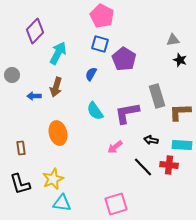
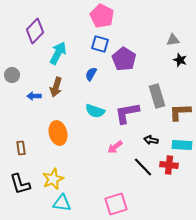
cyan semicircle: rotated 36 degrees counterclockwise
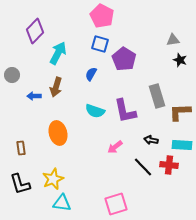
purple L-shape: moved 2 px left, 2 px up; rotated 92 degrees counterclockwise
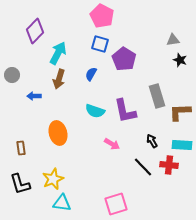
brown arrow: moved 3 px right, 8 px up
black arrow: moved 1 px right, 1 px down; rotated 48 degrees clockwise
pink arrow: moved 3 px left, 3 px up; rotated 112 degrees counterclockwise
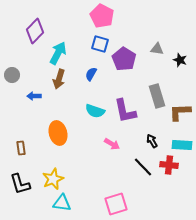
gray triangle: moved 16 px left, 9 px down; rotated 16 degrees clockwise
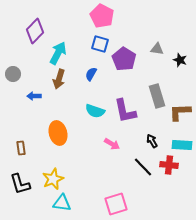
gray circle: moved 1 px right, 1 px up
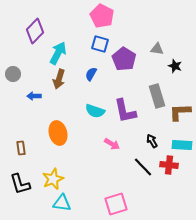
black star: moved 5 px left, 6 px down
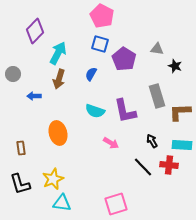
pink arrow: moved 1 px left, 1 px up
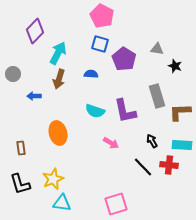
blue semicircle: rotated 64 degrees clockwise
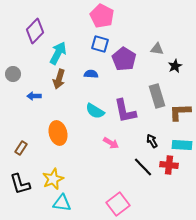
black star: rotated 24 degrees clockwise
cyan semicircle: rotated 12 degrees clockwise
brown rectangle: rotated 40 degrees clockwise
pink square: moved 2 px right; rotated 20 degrees counterclockwise
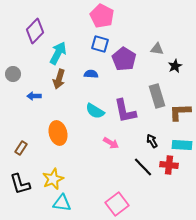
pink square: moved 1 px left
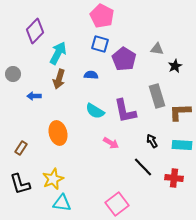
blue semicircle: moved 1 px down
red cross: moved 5 px right, 13 px down
